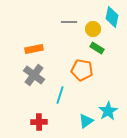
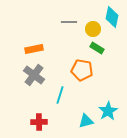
cyan triangle: rotated 21 degrees clockwise
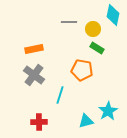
cyan diamond: moved 1 px right, 2 px up
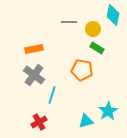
cyan line: moved 8 px left
red cross: rotated 28 degrees counterclockwise
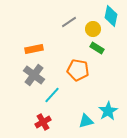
cyan diamond: moved 2 px left, 1 px down
gray line: rotated 35 degrees counterclockwise
orange pentagon: moved 4 px left
cyan line: rotated 24 degrees clockwise
red cross: moved 4 px right
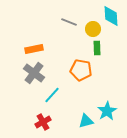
cyan diamond: rotated 15 degrees counterclockwise
gray line: rotated 56 degrees clockwise
green rectangle: rotated 56 degrees clockwise
orange pentagon: moved 3 px right
gray cross: moved 2 px up
cyan star: moved 1 px left
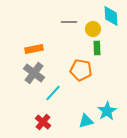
gray line: rotated 21 degrees counterclockwise
cyan line: moved 1 px right, 2 px up
red cross: rotated 21 degrees counterclockwise
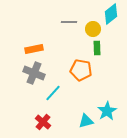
cyan diamond: moved 2 px up; rotated 55 degrees clockwise
gray cross: rotated 15 degrees counterclockwise
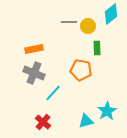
yellow circle: moved 5 px left, 3 px up
